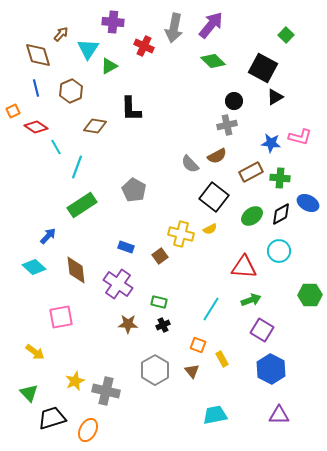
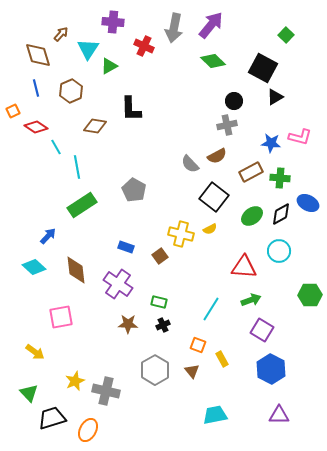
cyan line at (77, 167): rotated 30 degrees counterclockwise
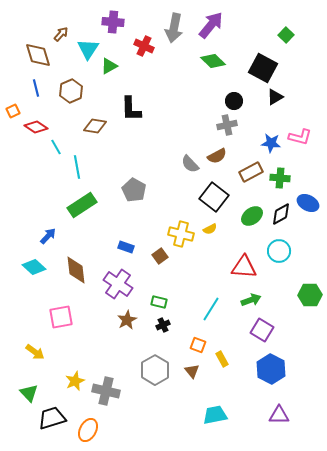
brown star at (128, 324): moved 1 px left, 4 px up; rotated 30 degrees counterclockwise
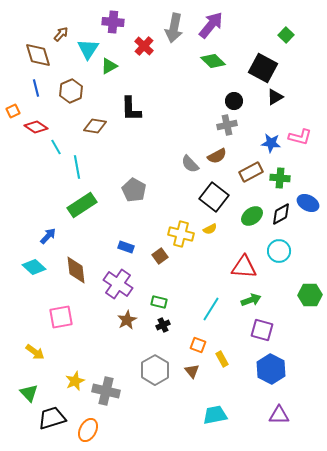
red cross at (144, 46): rotated 18 degrees clockwise
purple square at (262, 330): rotated 15 degrees counterclockwise
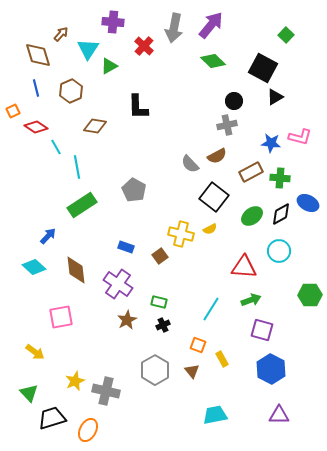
black L-shape at (131, 109): moved 7 px right, 2 px up
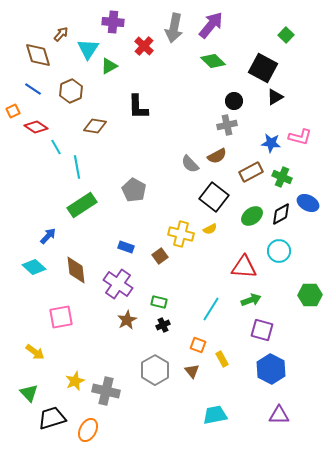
blue line at (36, 88): moved 3 px left, 1 px down; rotated 42 degrees counterclockwise
green cross at (280, 178): moved 2 px right, 1 px up; rotated 18 degrees clockwise
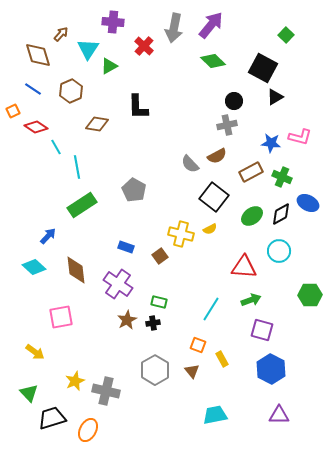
brown diamond at (95, 126): moved 2 px right, 2 px up
black cross at (163, 325): moved 10 px left, 2 px up; rotated 16 degrees clockwise
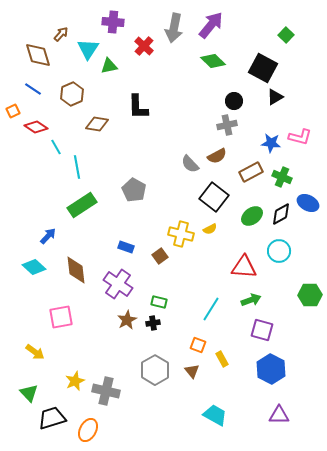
green triangle at (109, 66): rotated 18 degrees clockwise
brown hexagon at (71, 91): moved 1 px right, 3 px down
cyan trapezoid at (215, 415): rotated 40 degrees clockwise
